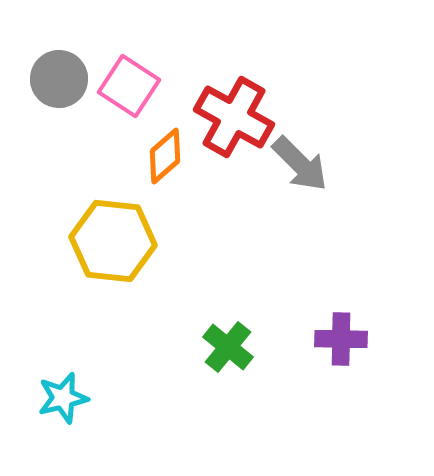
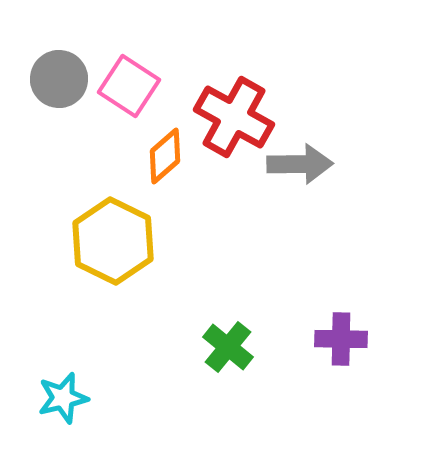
gray arrow: rotated 46 degrees counterclockwise
yellow hexagon: rotated 20 degrees clockwise
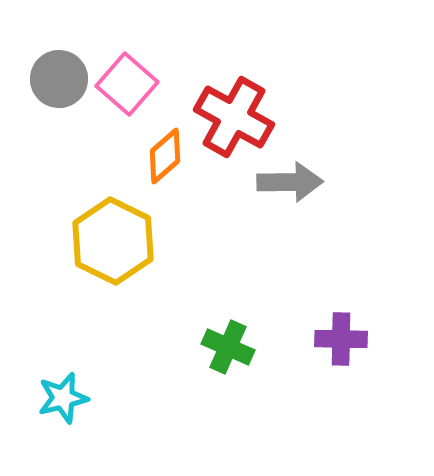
pink square: moved 2 px left, 2 px up; rotated 8 degrees clockwise
gray arrow: moved 10 px left, 18 px down
green cross: rotated 15 degrees counterclockwise
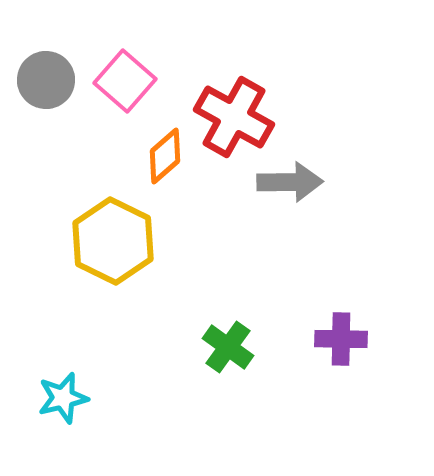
gray circle: moved 13 px left, 1 px down
pink square: moved 2 px left, 3 px up
green cross: rotated 12 degrees clockwise
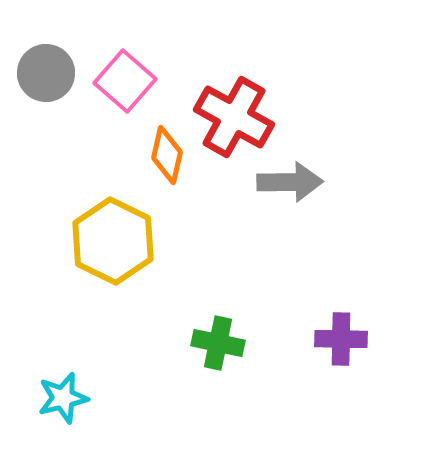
gray circle: moved 7 px up
orange diamond: moved 2 px right, 1 px up; rotated 36 degrees counterclockwise
green cross: moved 10 px left, 4 px up; rotated 24 degrees counterclockwise
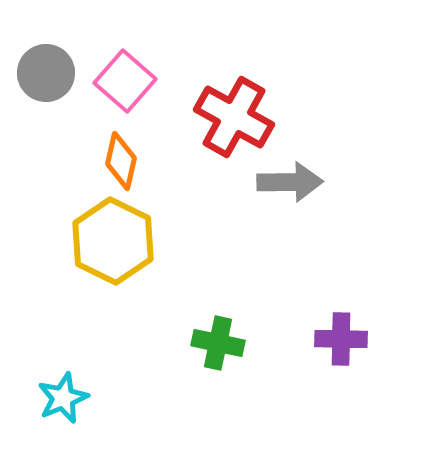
orange diamond: moved 46 px left, 6 px down
cyan star: rotated 9 degrees counterclockwise
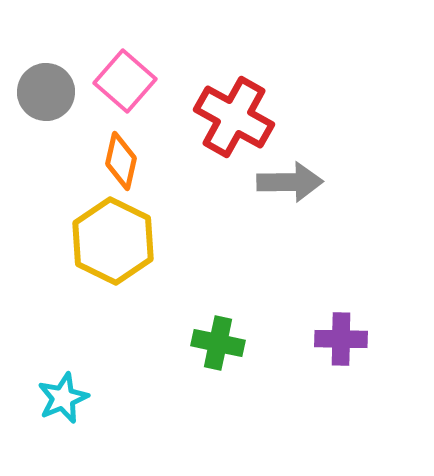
gray circle: moved 19 px down
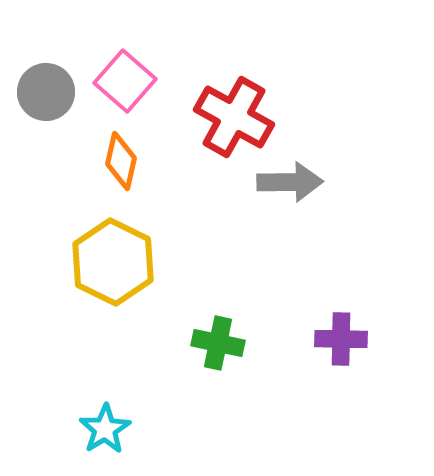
yellow hexagon: moved 21 px down
cyan star: moved 42 px right, 31 px down; rotated 9 degrees counterclockwise
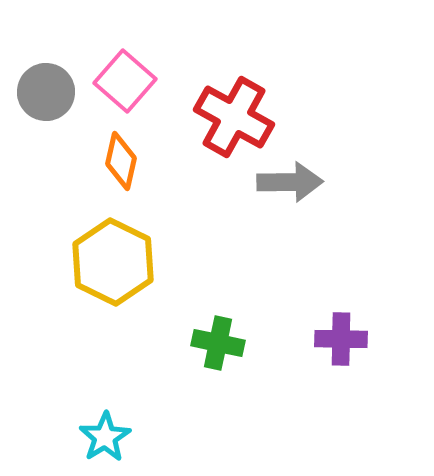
cyan star: moved 8 px down
